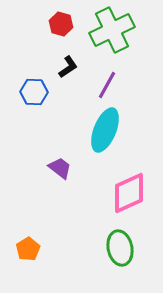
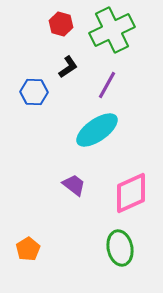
cyan ellipse: moved 8 px left; rotated 33 degrees clockwise
purple trapezoid: moved 14 px right, 17 px down
pink diamond: moved 2 px right
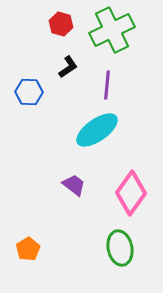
purple line: rotated 24 degrees counterclockwise
blue hexagon: moved 5 px left
pink diamond: rotated 30 degrees counterclockwise
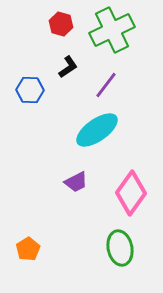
purple line: moved 1 px left; rotated 32 degrees clockwise
blue hexagon: moved 1 px right, 2 px up
purple trapezoid: moved 2 px right, 3 px up; rotated 115 degrees clockwise
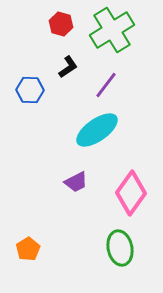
green cross: rotated 6 degrees counterclockwise
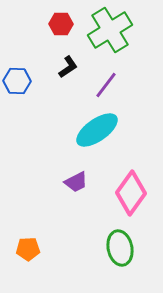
red hexagon: rotated 15 degrees counterclockwise
green cross: moved 2 px left
blue hexagon: moved 13 px left, 9 px up
orange pentagon: rotated 30 degrees clockwise
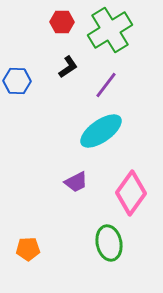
red hexagon: moved 1 px right, 2 px up
cyan ellipse: moved 4 px right, 1 px down
green ellipse: moved 11 px left, 5 px up
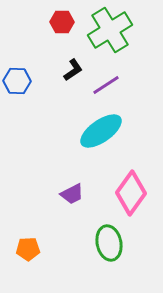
black L-shape: moved 5 px right, 3 px down
purple line: rotated 20 degrees clockwise
purple trapezoid: moved 4 px left, 12 px down
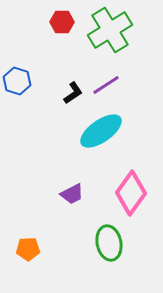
black L-shape: moved 23 px down
blue hexagon: rotated 16 degrees clockwise
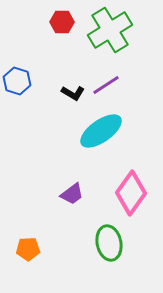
black L-shape: rotated 65 degrees clockwise
purple trapezoid: rotated 10 degrees counterclockwise
